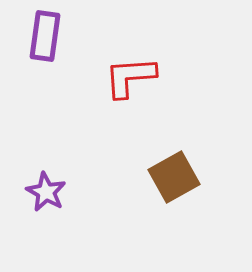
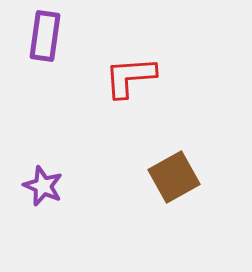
purple star: moved 3 px left, 6 px up; rotated 6 degrees counterclockwise
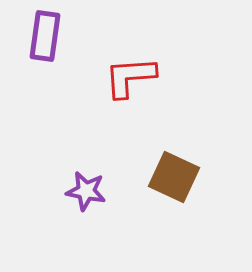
brown square: rotated 36 degrees counterclockwise
purple star: moved 43 px right, 5 px down; rotated 12 degrees counterclockwise
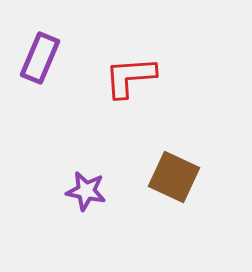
purple rectangle: moved 5 px left, 22 px down; rotated 15 degrees clockwise
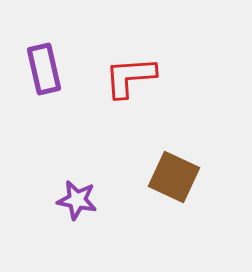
purple rectangle: moved 4 px right, 11 px down; rotated 36 degrees counterclockwise
purple star: moved 9 px left, 9 px down
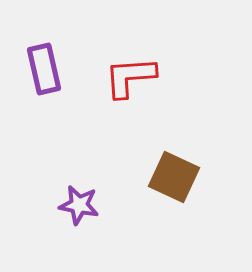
purple star: moved 2 px right, 5 px down
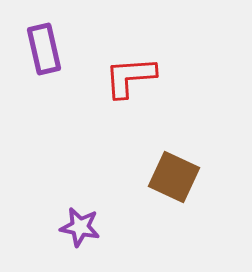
purple rectangle: moved 20 px up
purple star: moved 1 px right, 22 px down
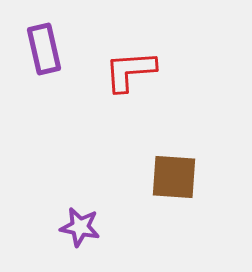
red L-shape: moved 6 px up
brown square: rotated 21 degrees counterclockwise
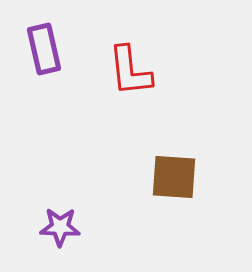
red L-shape: rotated 92 degrees counterclockwise
purple star: moved 20 px left; rotated 9 degrees counterclockwise
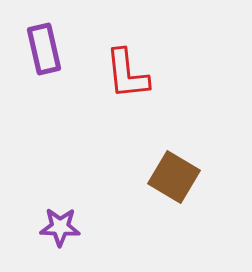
red L-shape: moved 3 px left, 3 px down
brown square: rotated 27 degrees clockwise
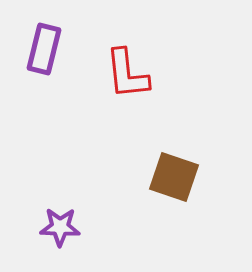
purple rectangle: rotated 27 degrees clockwise
brown square: rotated 12 degrees counterclockwise
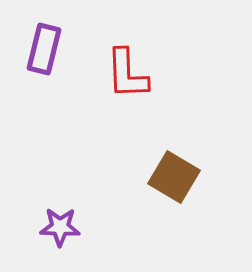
red L-shape: rotated 4 degrees clockwise
brown square: rotated 12 degrees clockwise
